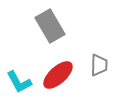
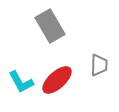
red ellipse: moved 1 px left, 5 px down
cyan L-shape: moved 2 px right
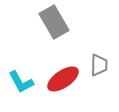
gray rectangle: moved 4 px right, 4 px up
red ellipse: moved 6 px right, 1 px up; rotated 8 degrees clockwise
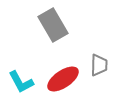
gray rectangle: moved 1 px left, 3 px down
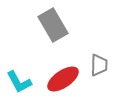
cyan L-shape: moved 2 px left
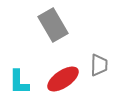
cyan L-shape: rotated 28 degrees clockwise
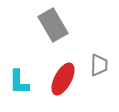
red ellipse: rotated 28 degrees counterclockwise
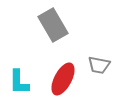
gray trapezoid: rotated 100 degrees clockwise
